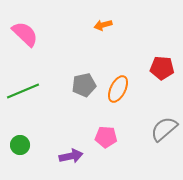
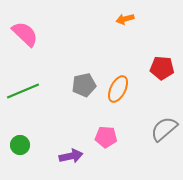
orange arrow: moved 22 px right, 6 px up
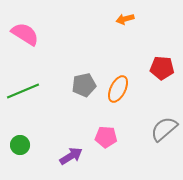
pink semicircle: rotated 12 degrees counterclockwise
purple arrow: rotated 20 degrees counterclockwise
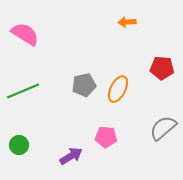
orange arrow: moved 2 px right, 3 px down; rotated 12 degrees clockwise
gray semicircle: moved 1 px left, 1 px up
green circle: moved 1 px left
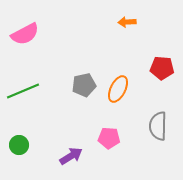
pink semicircle: rotated 120 degrees clockwise
gray semicircle: moved 5 px left, 2 px up; rotated 48 degrees counterclockwise
pink pentagon: moved 3 px right, 1 px down
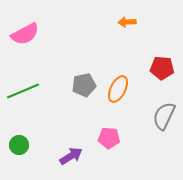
gray semicircle: moved 6 px right, 10 px up; rotated 24 degrees clockwise
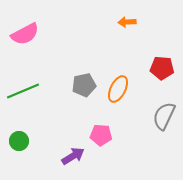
pink pentagon: moved 8 px left, 3 px up
green circle: moved 4 px up
purple arrow: moved 2 px right
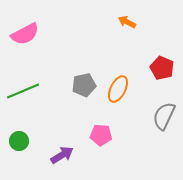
orange arrow: rotated 30 degrees clockwise
red pentagon: rotated 20 degrees clockwise
purple arrow: moved 11 px left, 1 px up
